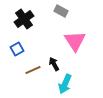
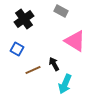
pink triangle: rotated 25 degrees counterclockwise
blue square: rotated 32 degrees counterclockwise
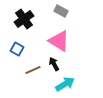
pink triangle: moved 16 px left
cyan arrow: rotated 144 degrees counterclockwise
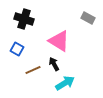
gray rectangle: moved 27 px right, 7 px down
black cross: rotated 36 degrees counterclockwise
cyan arrow: moved 1 px up
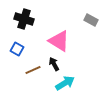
gray rectangle: moved 3 px right, 2 px down
